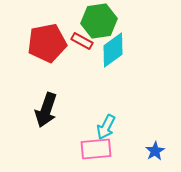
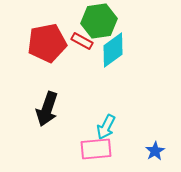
black arrow: moved 1 px right, 1 px up
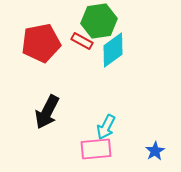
red pentagon: moved 6 px left
black arrow: moved 3 px down; rotated 8 degrees clockwise
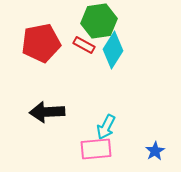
red rectangle: moved 2 px right, 4 px down
cyan diamond: rotated 21 degrees counterclockwise
black arrow: rotated 60 degrees clockwise
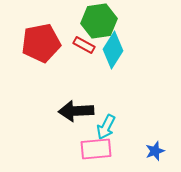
black arrow: moved 29 px right, 1 px up
blue star: rotated 12 degrees clockwise
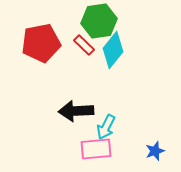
red rectangle: rotated 15 degrees clockwise
cyan diamond: rotated 6 degrees clockwise
